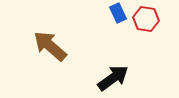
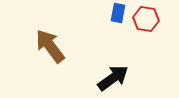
blue rectangle: rotated 36 degrees clockwise
brown arrow: rotated 12 degrees clockwise
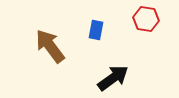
blue rectangle: moved 22 px left, 17 px down
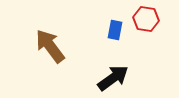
blue rectangle: moved 19 px right
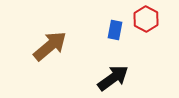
red hexagon: rotated 20 degrees clockwise
brown arrow: rotated 87 degrees clockwise
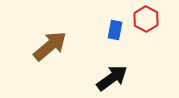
black arrow: moved 1 px left
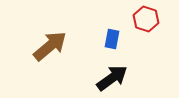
red hexagon: rotated 10 degrees counterclockwise
blue rectangle: moved 3 px left, 9 px down
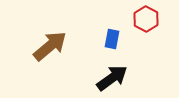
red hexagon: rotated 10 degrees clockwise
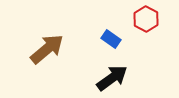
blue rectangle: moved 1 px left; rotated 66 degrees counterclockwise
brown arrow: moved 3 px left, 3 px down
